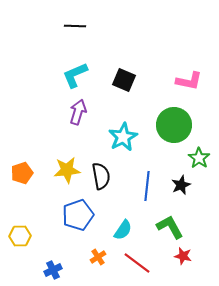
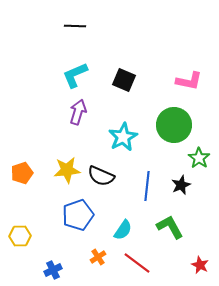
black semicircle: rotated 124 degrees clockwise
red star: moved 17 px right, 9 px down; rotated 12 degrees clockwise
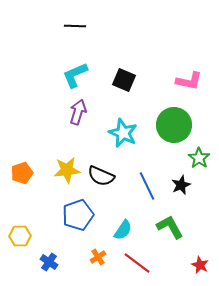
cyan star: moved 4 px up; rotated 20 degrees counterclockwise
blue line: rotated 32 degrees counterclockwise
blue cross: moved 4 px left, 8 px up; rotated 30 degrees counterclockwise
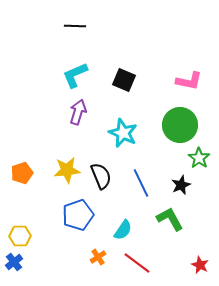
green circle: moved 6 px right
black semicircle: rotated 136 degrees counterclockwise
blue line: moved 6 px left, 3 px up
green L-shape: moved 8 px up
blue cross: moved 35 px left; rotated 18 degrees clockwise
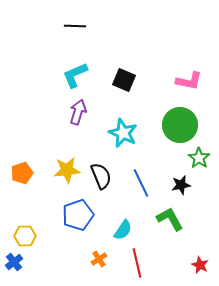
black star: rotated 12 degrees clockwise
yellow hexagon: moved 5 px right
orange cross: moved 1 px right, 2 px down
red line: rotated 40 degrees clockwise
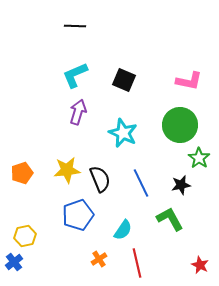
black semicircle: moved 1 px left, 3 px down
yellow hexagon: rotated 10 degrees counterclockwise
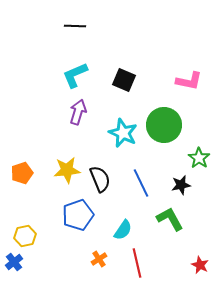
green circle: moved 16 px left
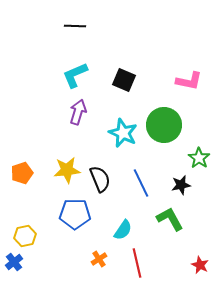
blue pentagon: moved 3 px left, 1 px up; rotated 20 degrees clockwise
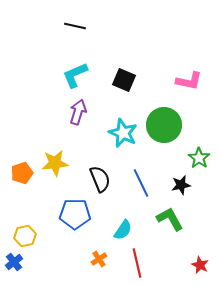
black line: rotated 10 degrees clockwise
yellow star: moved 12 px left, 7 px up
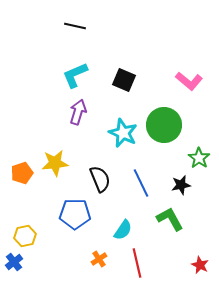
pink L-shape: rotated 28 degrees clockwise
